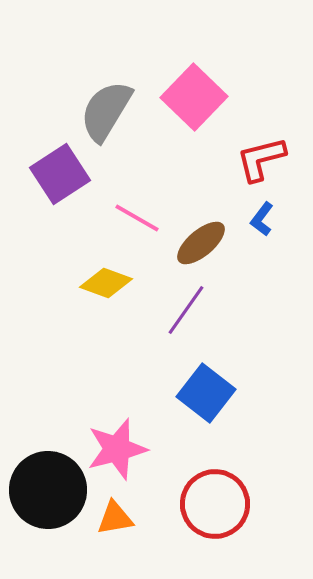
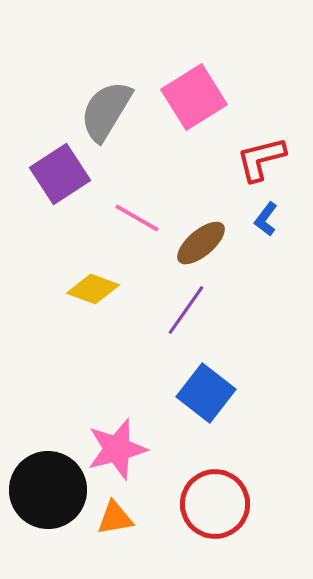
pink square: rotated 14 degrees clockwise
blue L-shape: moved 4 px right
yellow diamond: moved 13 px left, 6 px down
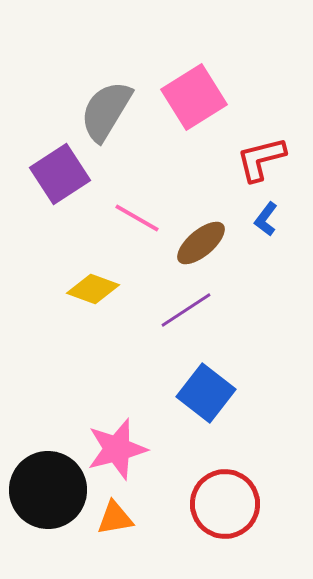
purple line: rotated 22 degrees clockwise
red circle: moved 10 px right
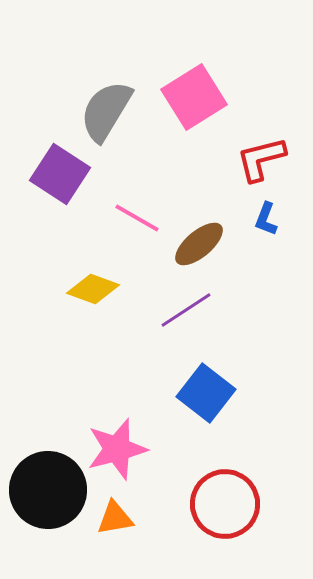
purple square: rotated 24 degrees counterclockwise
blue L-shape: rotated 16 degrees counterclockwise
brown ellipse: moved 2 px left, 1 px down
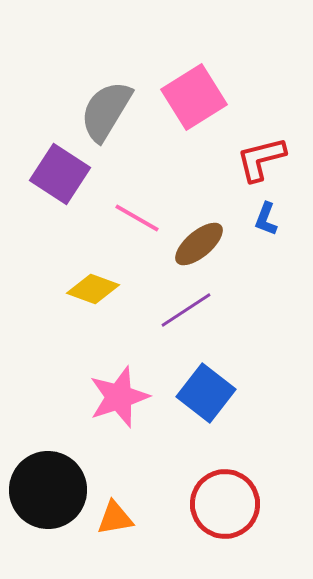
pink star: moved 2 px right, 52 px up; rotated 4 degrees counterclockwise
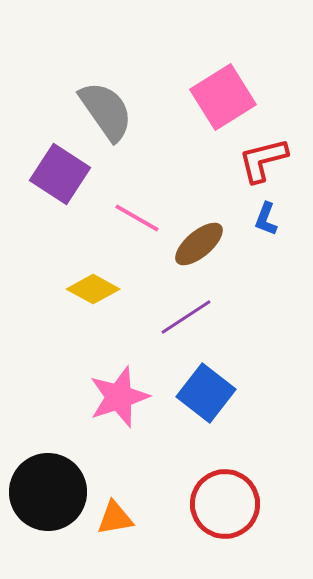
pink square: moved 29 px right
gray semicircle: rotated 114 degrees clockwise
red L-shape: moved 2 px right, 1 px down
yellow diamond: rotated 9 degrees clockwise
purple line: moved 7 px down
black circle: moved 2 px down
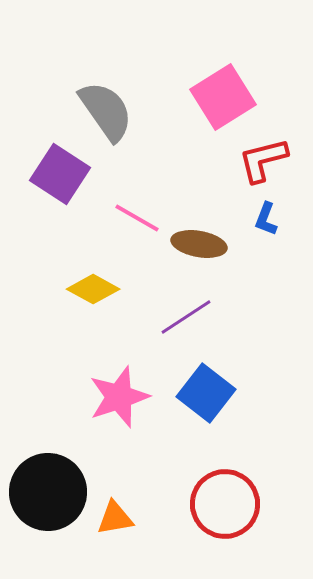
brown ellipse: rotated 50 degrees clockwise
